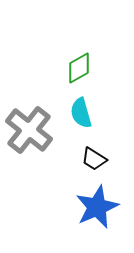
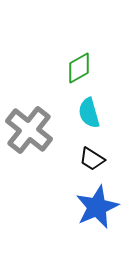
cyan semicircle: moved 8 px right
black trapezoid: moved 2 px left
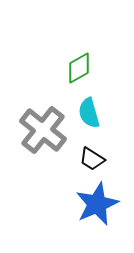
gray cross: moved 14 px right
blue star: moved 3 px up
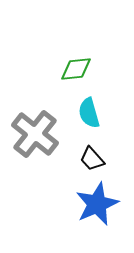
green diamond: moved 3 px left, 1 px down; rotated 24 degrees clockwise
gray cross: moved 8 px left, 4 px down
black trapezoid: rotated 16 degrees clockwise
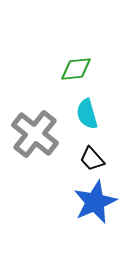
cyan semicircle: moved 2 px left, 1 px down
blue star: moved 2 px left, 2 px up
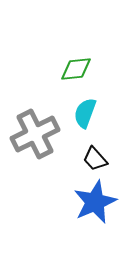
cyan semicircle: moved 2 px left, 1 px up; rotated 36 degrees clockwise
gray cross: rotated 24 degrees clockwise
black trapezoid: moved 3 px right
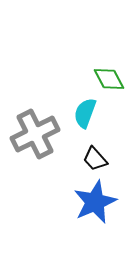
green diamond: moved 33 px right, 10 px down; rotated 68 degrees clockwise
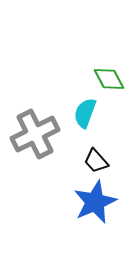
black trapezoid: moved 1 px right, 2 px down
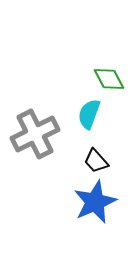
cyan semicircle: moved 4 px right, 1 px down
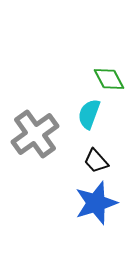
gray cross: rotated 9 degrees counterclockwise
blue star: moved 1 px right, 1 px down; rotated 6 degrees clockwise
